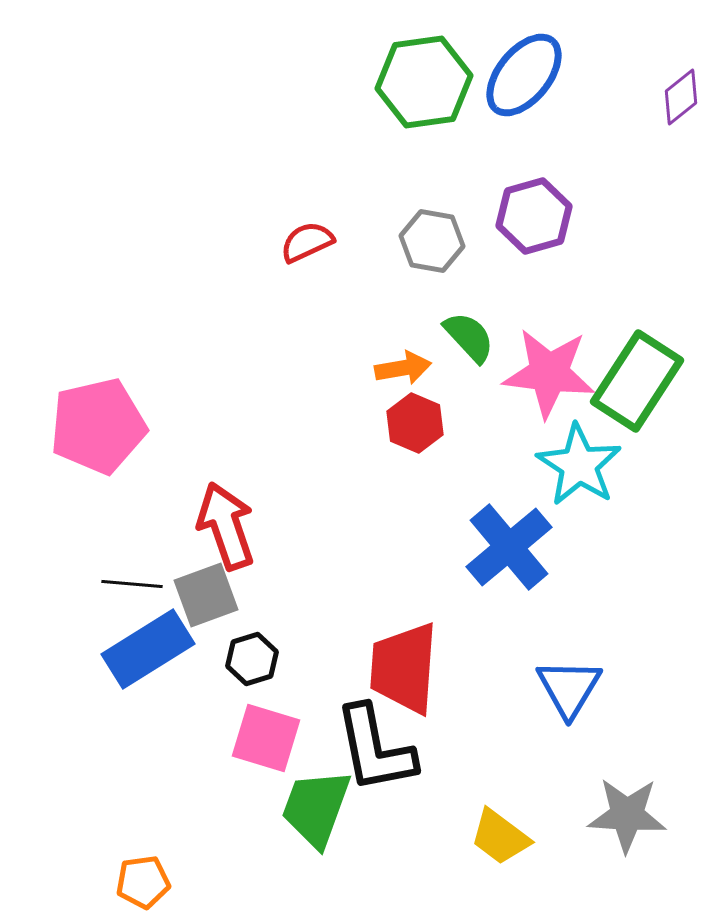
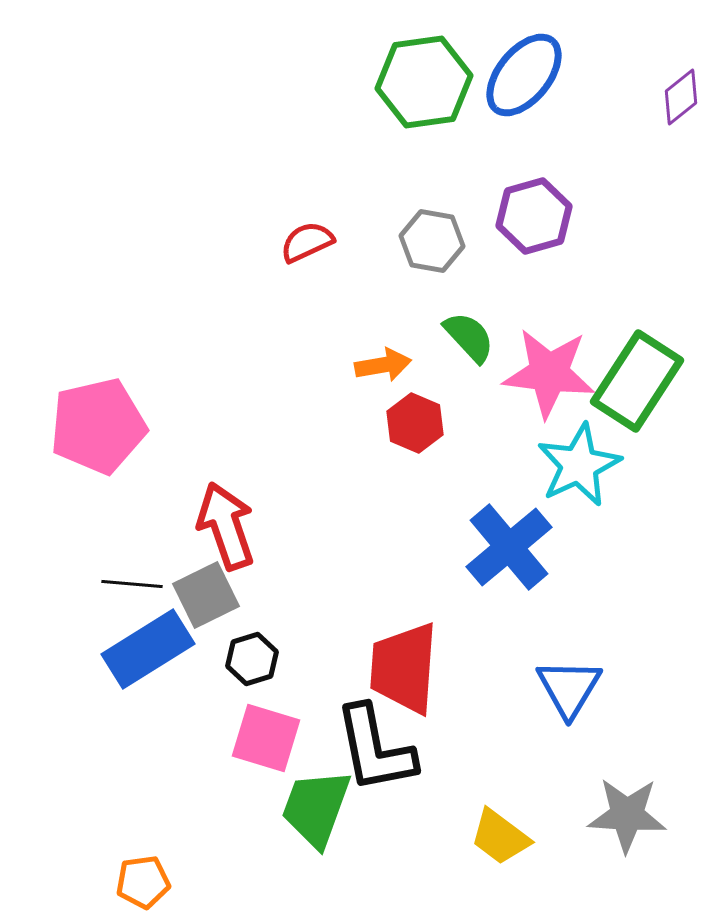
orange arrow: moved 20 px left, 3 px up
cyan star: rotated 14 degrees clockwise
gray square: rotated 6 degrees counterclockwise
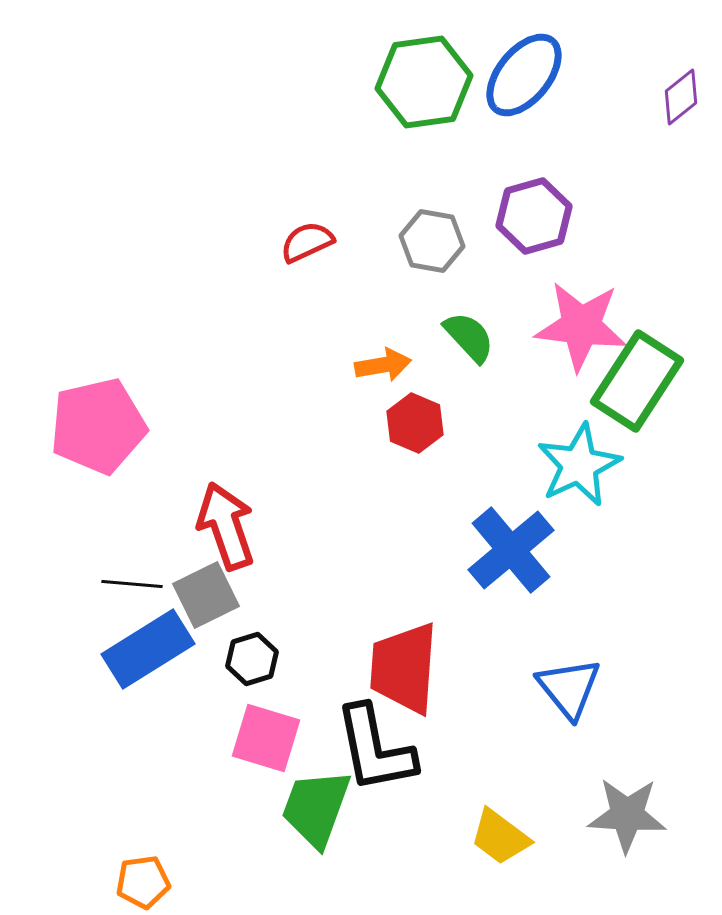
pink star: moved 32 px right, 47 px up
blue cross: moved 2 px right, 3 px down
blue triangle: rotated 10 degrees counterclockwise
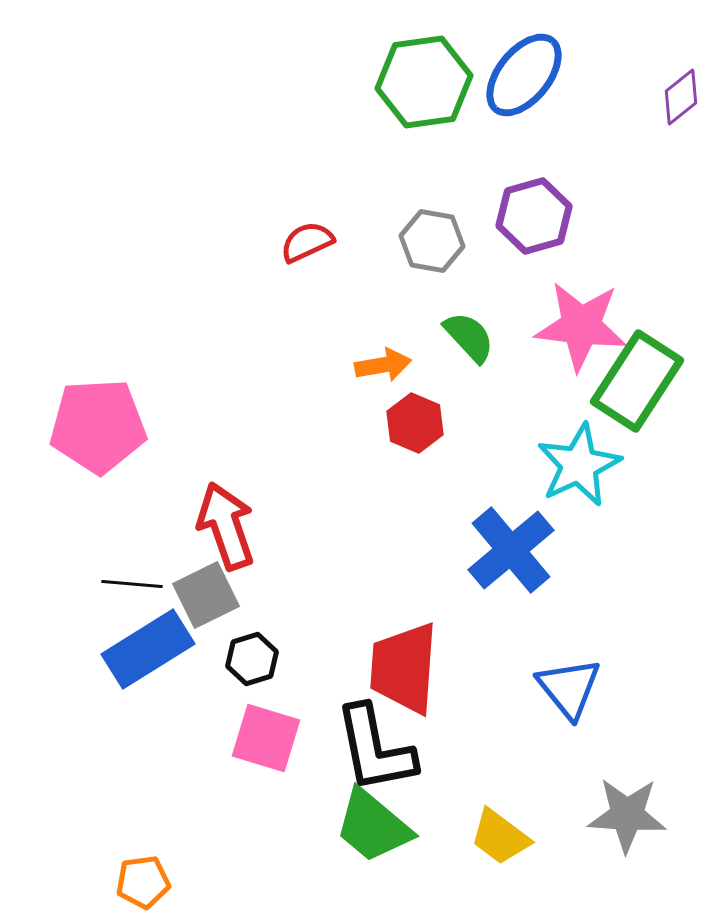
pink pentagon: rotated 10 degrees clockwise
green trapezoid: moved 57 px right, 18 px down; rotated 70 degrees counterclockwise
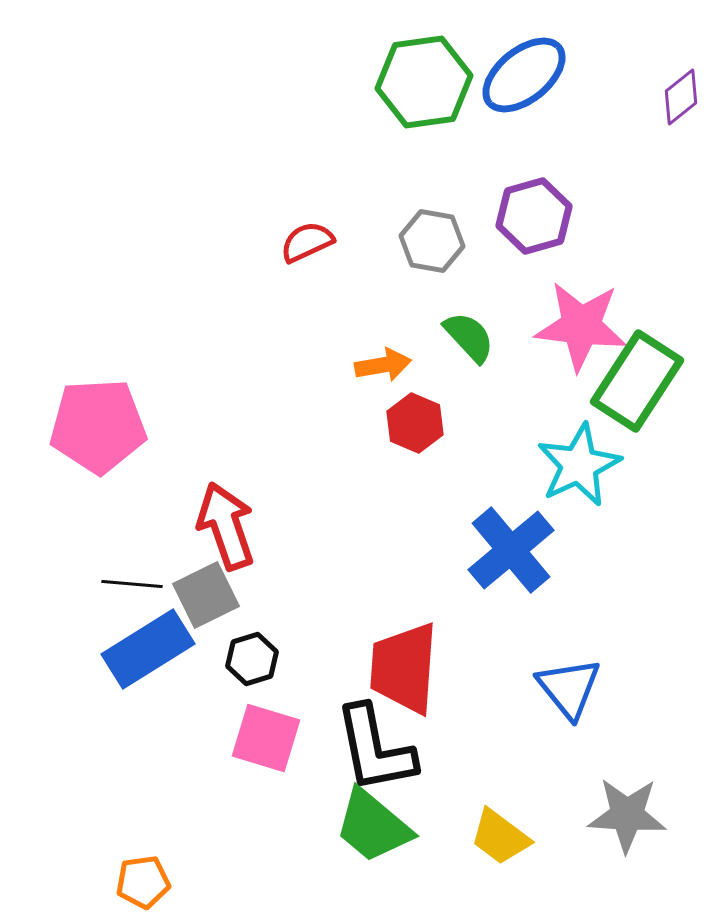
blue ellipse: rotated 12 degrees clockwise
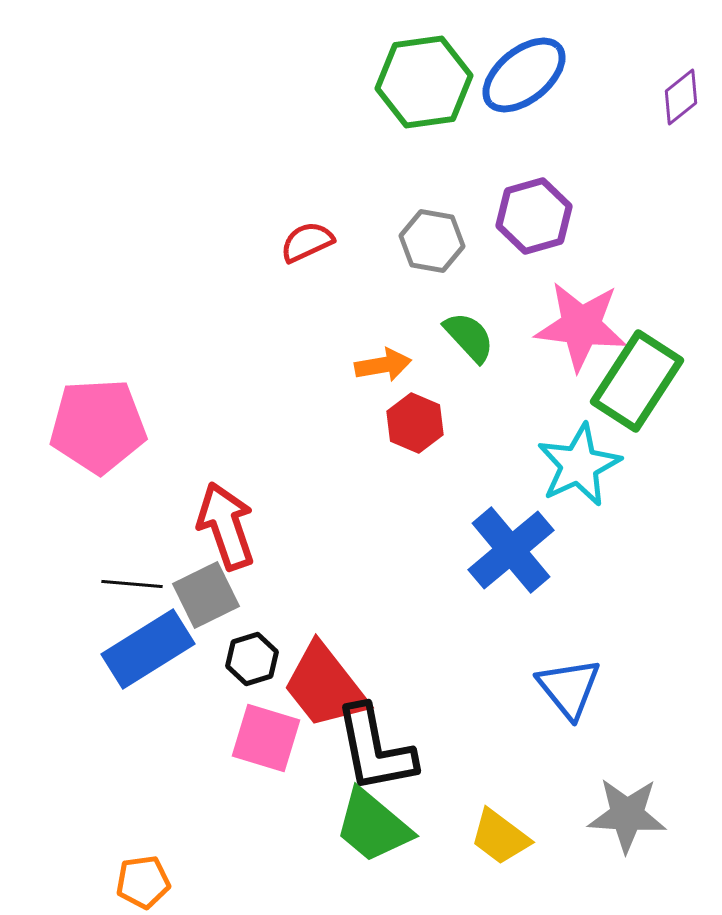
red trapezoid: moved 79 px left, 18 px down; rotated 42 degrees counterclockwise
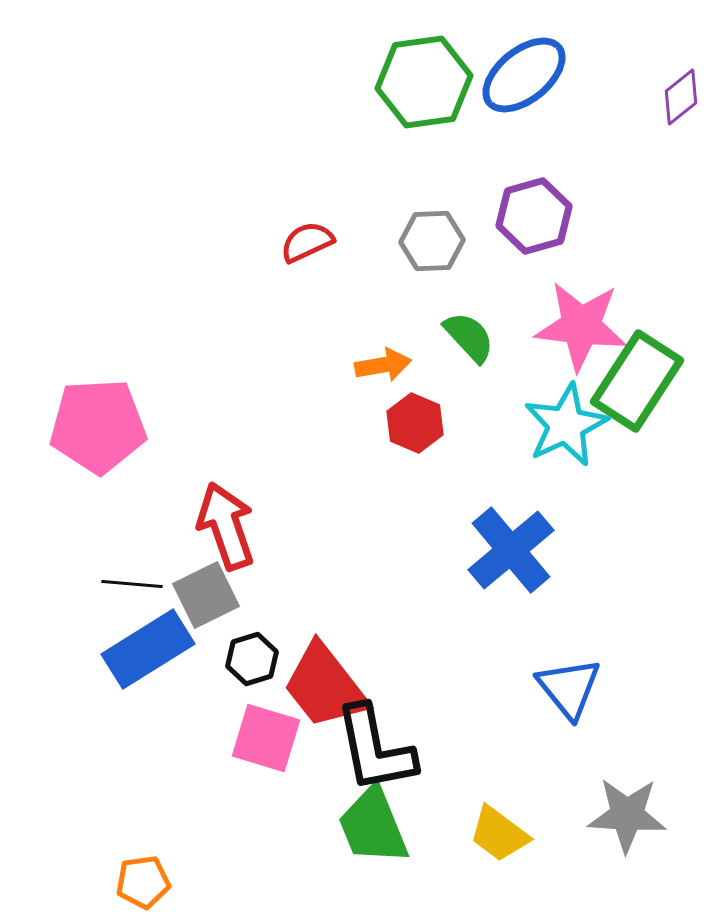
gray hexagon: rotated 12 degrees counterclockwise
cyan star: moved 13 px left, 40 px up
green trapezoid: rotated 28 degrees clockwise
yellow trapezoid: moved 1 px left, 3 px up
